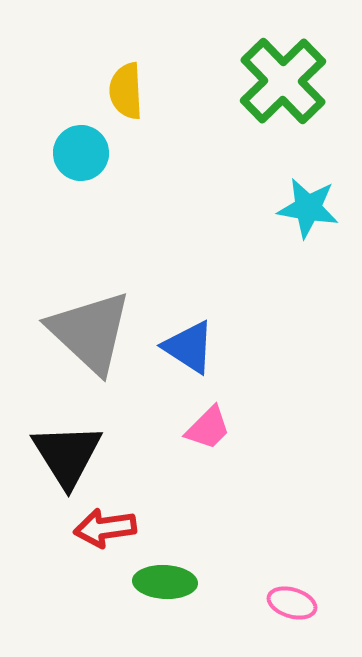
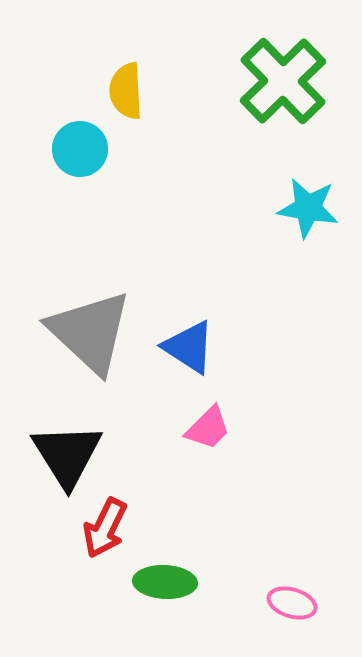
cyan circle: moved 1 px left, 4 px up
red arrow: rotated 56 degrees counterclockwise
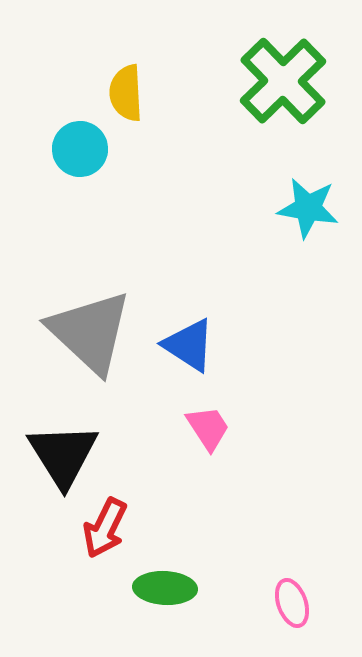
yellow semicircle: moved 2 px down
blue triangle: moved 2 px up
pink trapezoid: rotated 78 degrees counterclockwise
black triangle: moved 4 px left
green ellipse: moved 6 px down
pink ellipse: rotated 54 degrees clockwise
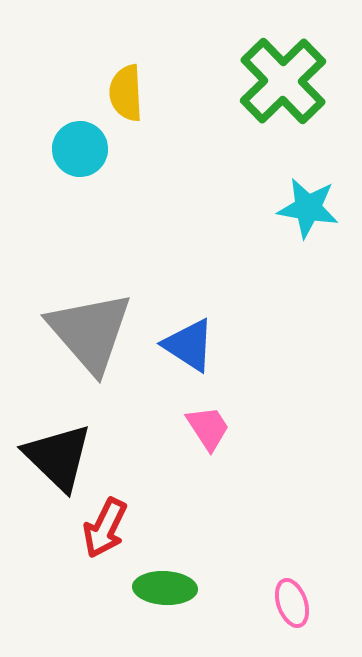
gray triangle: rotated 6 degrees clockwise
black triangle: moved 5 px left, 2 px down; rotated 14 degrees counterclockwise
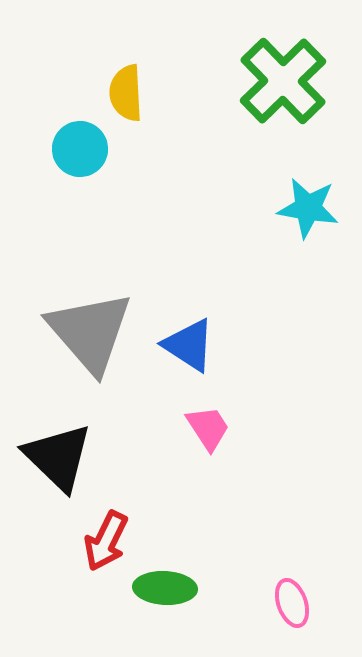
red arrow: moved 1 px right, 13 px down
